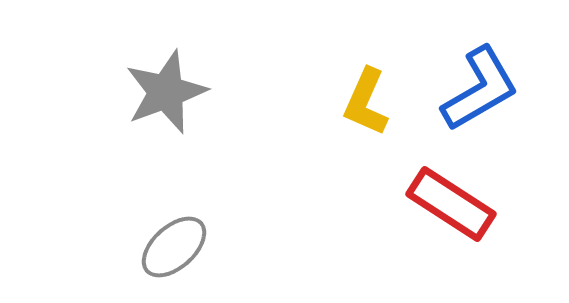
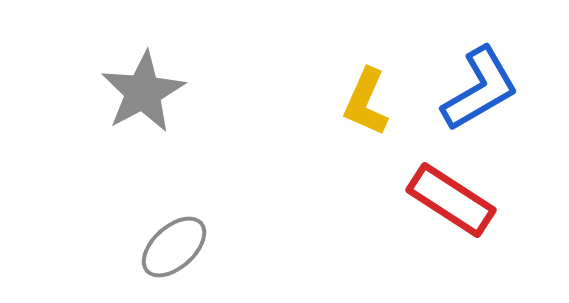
gray star: moved 23 px left; rotated 8 degrees counterclockwise
red rectangle: moved 4 px up
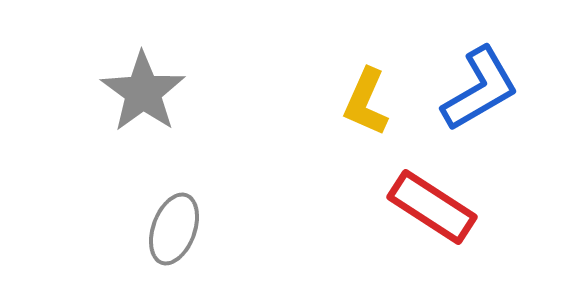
gray star: rotated 8 degrees counterclockwise
red rectangle: moved 19 px left, 7 px down
gray ellipse: moved 18 px up; rotated 28 degrees counterclockwise
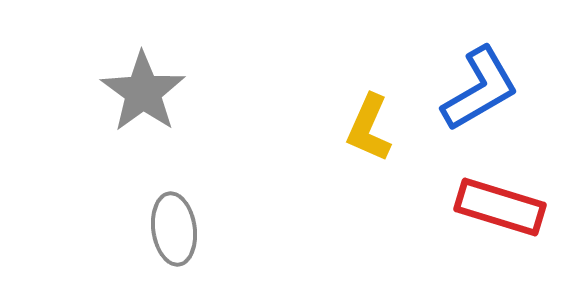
yellow L-shape: moved 3 px right, 26 px down
red rectangle: moved 68 px right; rotated 16 degrees counterclockwise
gray ellipse: rotated 28 degrees counterclockwise
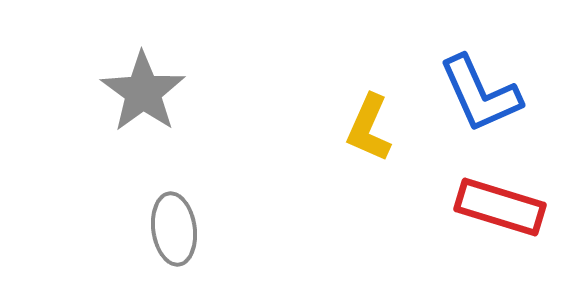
blue L-shape: moved 5 px down; rotated 96 degrees clockwise
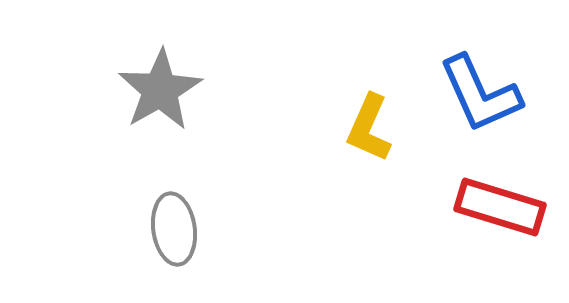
gray star: moved 17 px right, 2 px up; rotated 6 degrees clockwise
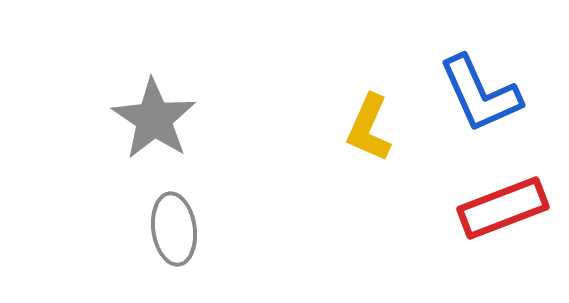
gray star: moved 6 px left, 29 px down; rotated 8 degrees counterclockwise
red rectangle: moved 3 px right, 1 px down; rotated 38 degrees counterclockwise
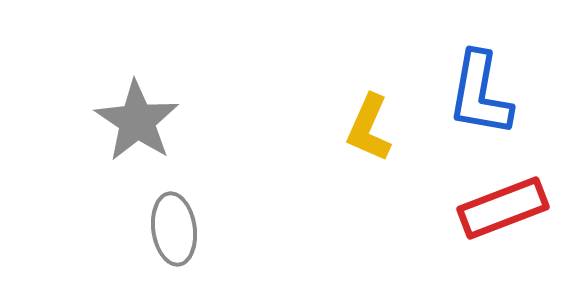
blue L-shape: rotated 34 degrees clockwise
gray star: moved 17 px left, 2 px down
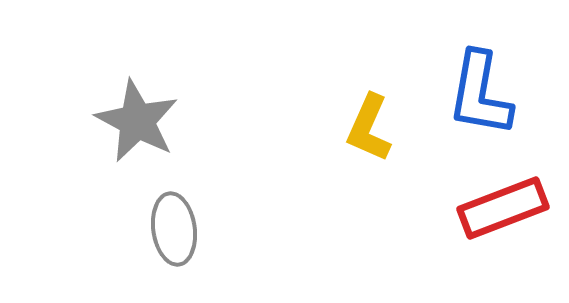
gray star: rotated 6 degrees counterclockwise
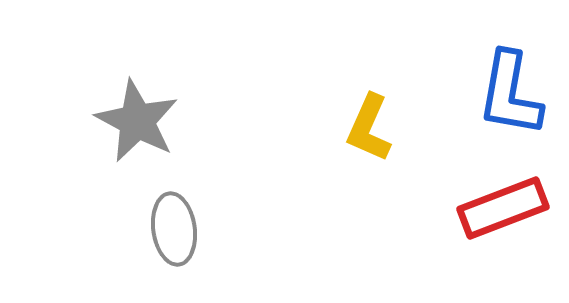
blue L-shape: moved 30 px right
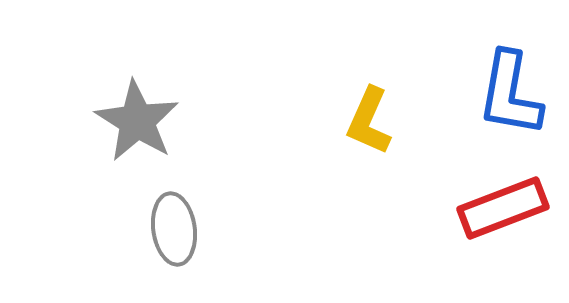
gray star: rotated 4 degrees clockwise
yellow L-shape: moved 7 px up
